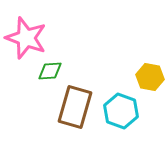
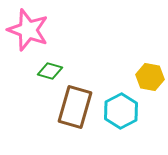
pink star: moved 2 px right, 8 px up
green diamond: rotated 20 degrees clockwise
cyan hexagon: rotated 12 degrees clockwise
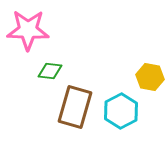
pink star: rotated 18 degrees counterclockwise
green diamond: rotated 10 degrees counterclockwise
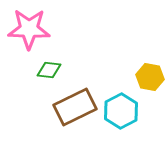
pink star: moved 1 px right, 1 px up
green diamond: moved 1 px left, 1 px up
brown rectangle: rotated 48 degrees clockwise
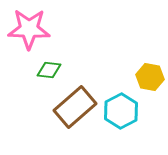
brown rectangle: rotated 15 degrees counterclockwise
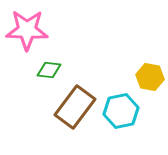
pink star: moved 2 px left, 1 px down
brown rectangle: rotated 12 degrees counterclockwise
cyan hexagon: rotated 16 degrees clockwise
